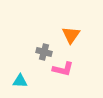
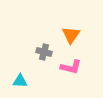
pink L-shape: moved 8 px right, 2 px up
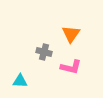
orange triangle: moved 1 px up
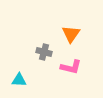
cyan triangle: moved 1 px left, 1 px up
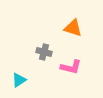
orange triangle: moved 2 px right, 6 px up; rotated 48 degrees counterclockwise
cyan triangle: rotated 35 degrees counterclockwise
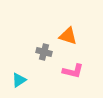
orange triangle: moved 5 px left, 8 px down
pink L-shape: moved 2 px right, 4 px down
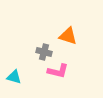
pink L-shape: moved 15 px left
cyan triangle: moved 5 px left, 3 px up; rotated 49 degrees clockwise
